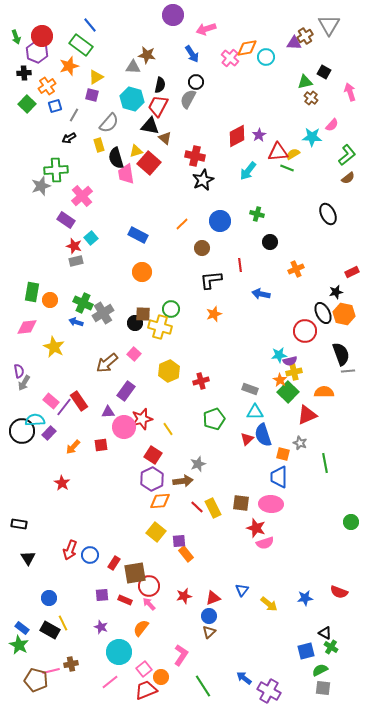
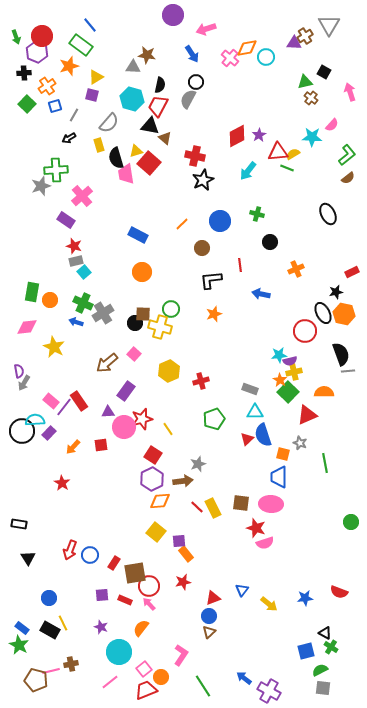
cyan square at (91, 238): moved 7 px left, 34 px down
red star at (184, 596): moved 1 px left, 14 px up
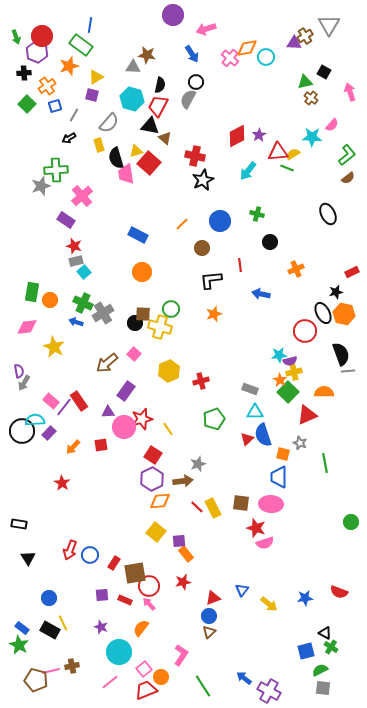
blue line at (90, 25): rotated 49 degrees clockwise
brown cross at (71, 664): moved 1 px right, 2 px down
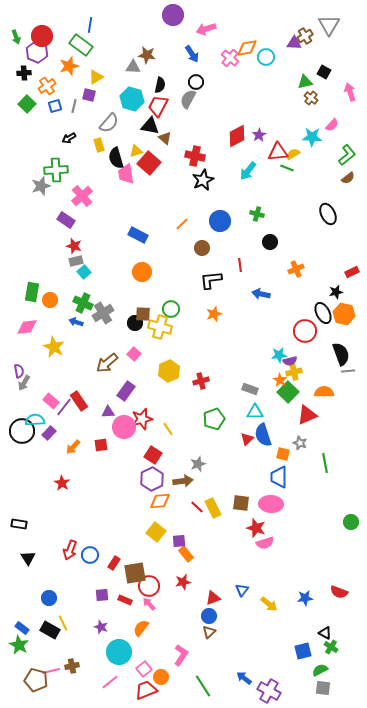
purple square at (92, 95): moved 3 px left
gray line at (74, 115): moved 9 px up; rotated 16 degrees counterclockwise
blue square at (306, 651): moved 3 px left
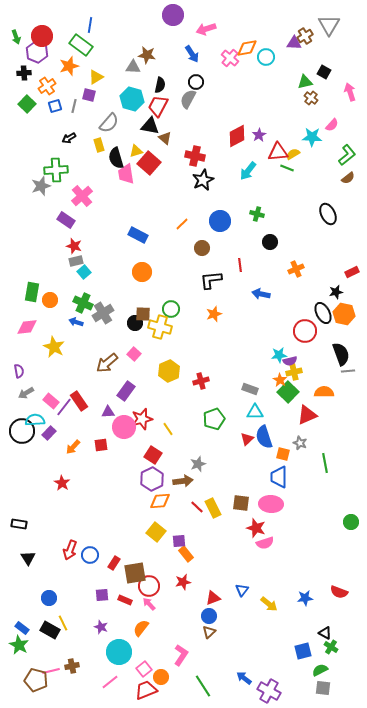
gray arrow at (24, 383): moved 2 px right, 10 px down; rotated 28 degrees clockwise
blue semicircle at (263, 435): moved 1 px right, 2 px down
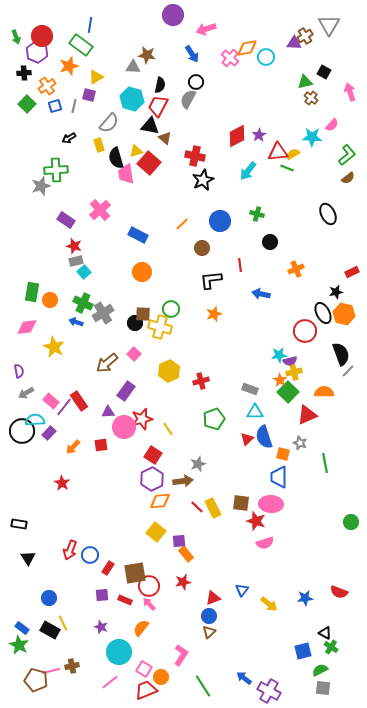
pink cross at (82, 196): moved 18 px right, 14 px down
gray line at (348, 371): rotated 40 degrees counterclockwise
red star at (256, 528): moved 7 px up
red rectangle at (114, 563): moved 6 px left, 5 px down
pink square at (144, 669): rotated 21 degrees counterclockwise
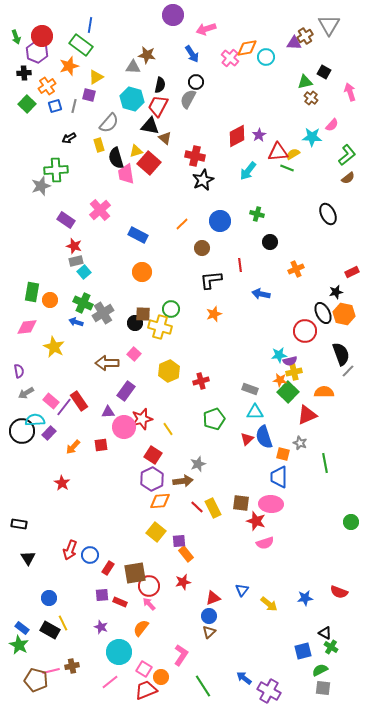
brown arrow at (107, 363): rotated 40 degrees clockwise
orange star at (280, 380): rotated 24 degrees counterclockwise
red rectangle at (125, 600): moved 5 px left, 2 px down
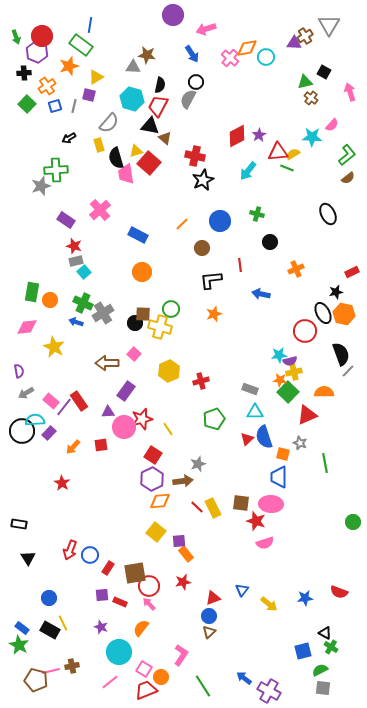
green circle at (351, 522): moved 2 px right
